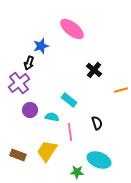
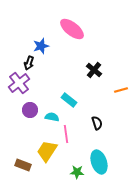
pink line: moved 4 px left, 2 px down
brown rectangle: moved 5 px right, 10 px down
cyan ellipse: moved 2 px down; rotated 50 degrees clockwise
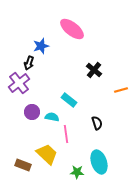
purple circle: moved 2 px right, 2 px down
yellow trapezoid: moved 3 px down; rotated 100 degrees clockwise
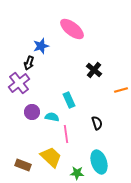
cyan rectangle: rotated 28 degrees clockwise
yellow trapezoid: moved 4 px right, 3 px down
green star: moved 1 px down
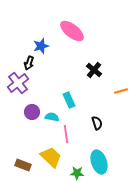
pink ellipse: moved 2 px down
purple cross: moved 1 px left
orange line: moved 1 px down
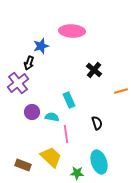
pink ellipse: rotated 35 degrees counterclockwise
